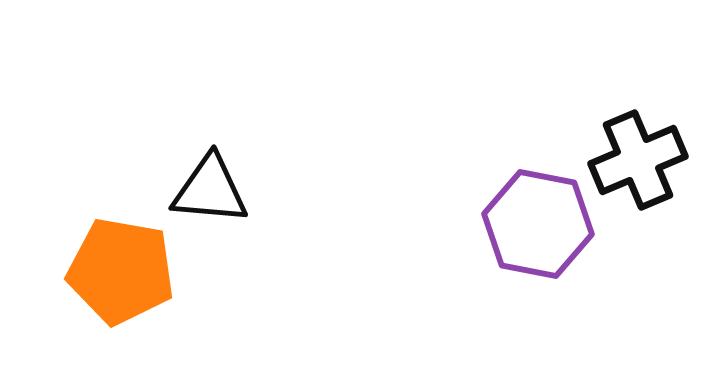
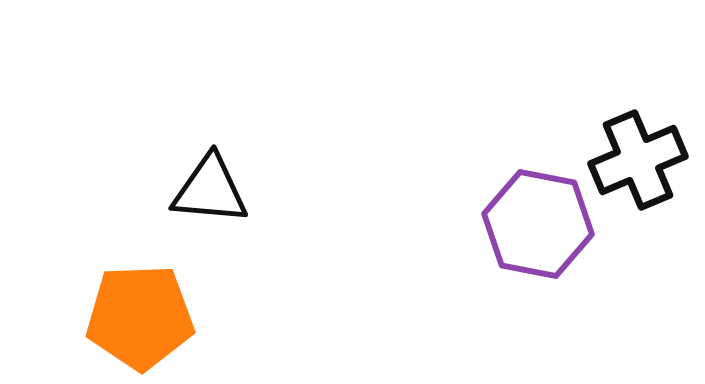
orange pentagon: moved 19 px right, 46 px down; rotated 12 degrees counterclockwise
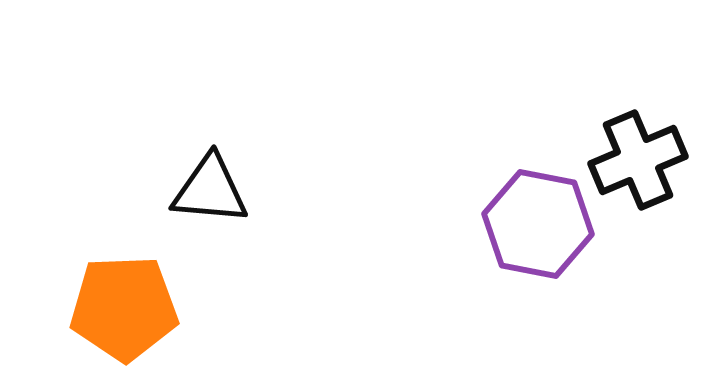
orange pentagon: moved 16 px left, 9 px up
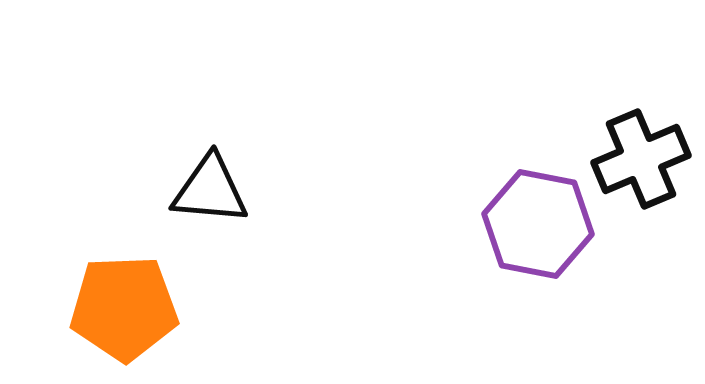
black cross: moved 3 px right, 1 px up
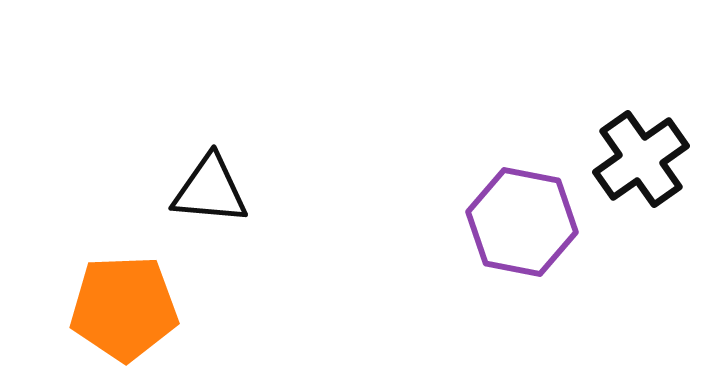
black cross: rotated 12 degrees counterclockwise
purple hexagon: moved 16 px left, 2 px up
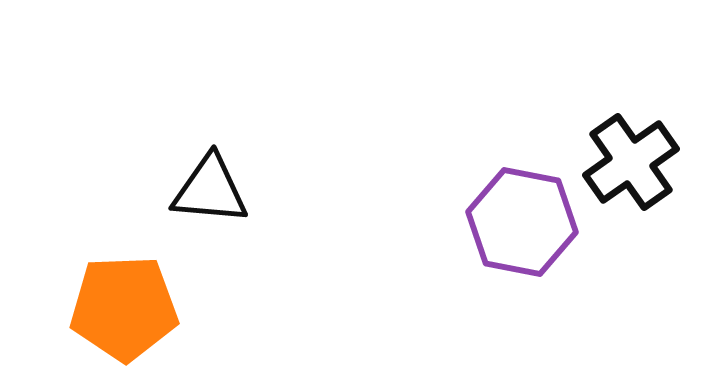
black cross: moved 10 px left, 3 px down
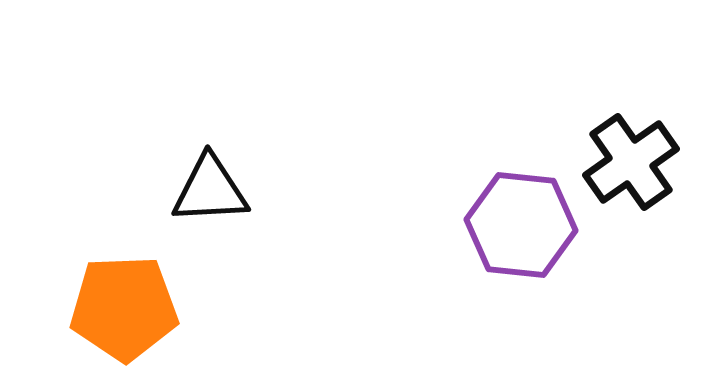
black triangle: rotated 8 degrees counterclockwise
purple hexagon: moved 1 px left, 3 px down; rotated 5 degrees counterclockwise
